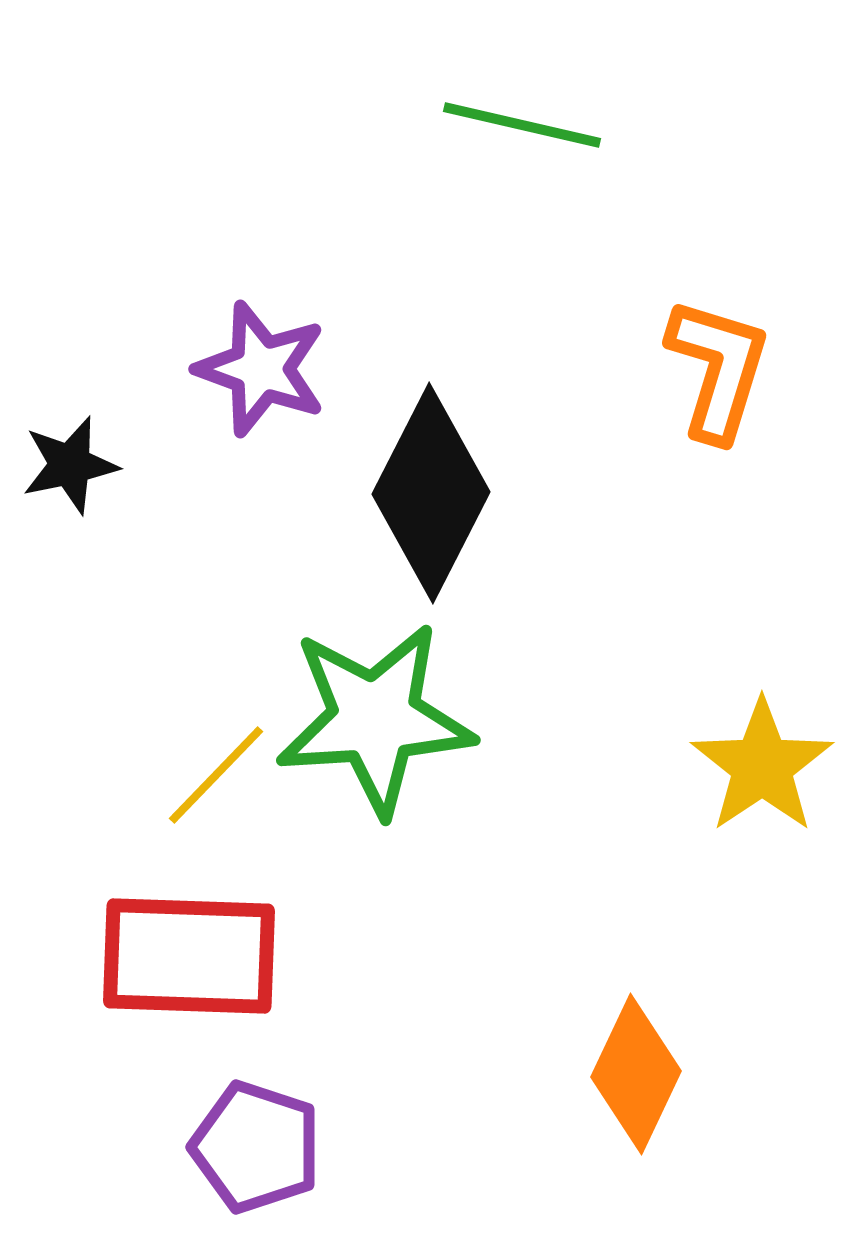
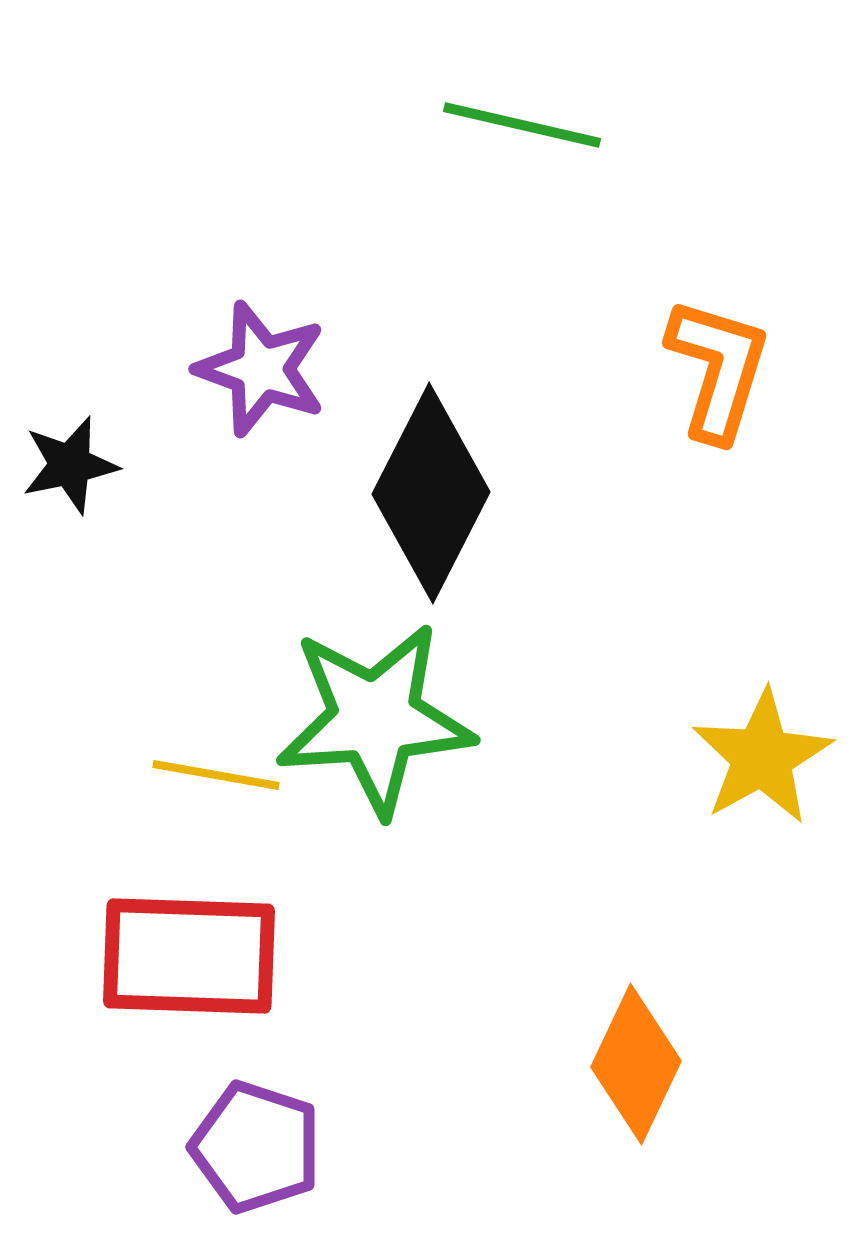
yellow star: moved 9 px up; rotated 5 degrees clockwise
yellow line: rotated 56 degrees clockwise
orange diamond: moved 10 px up
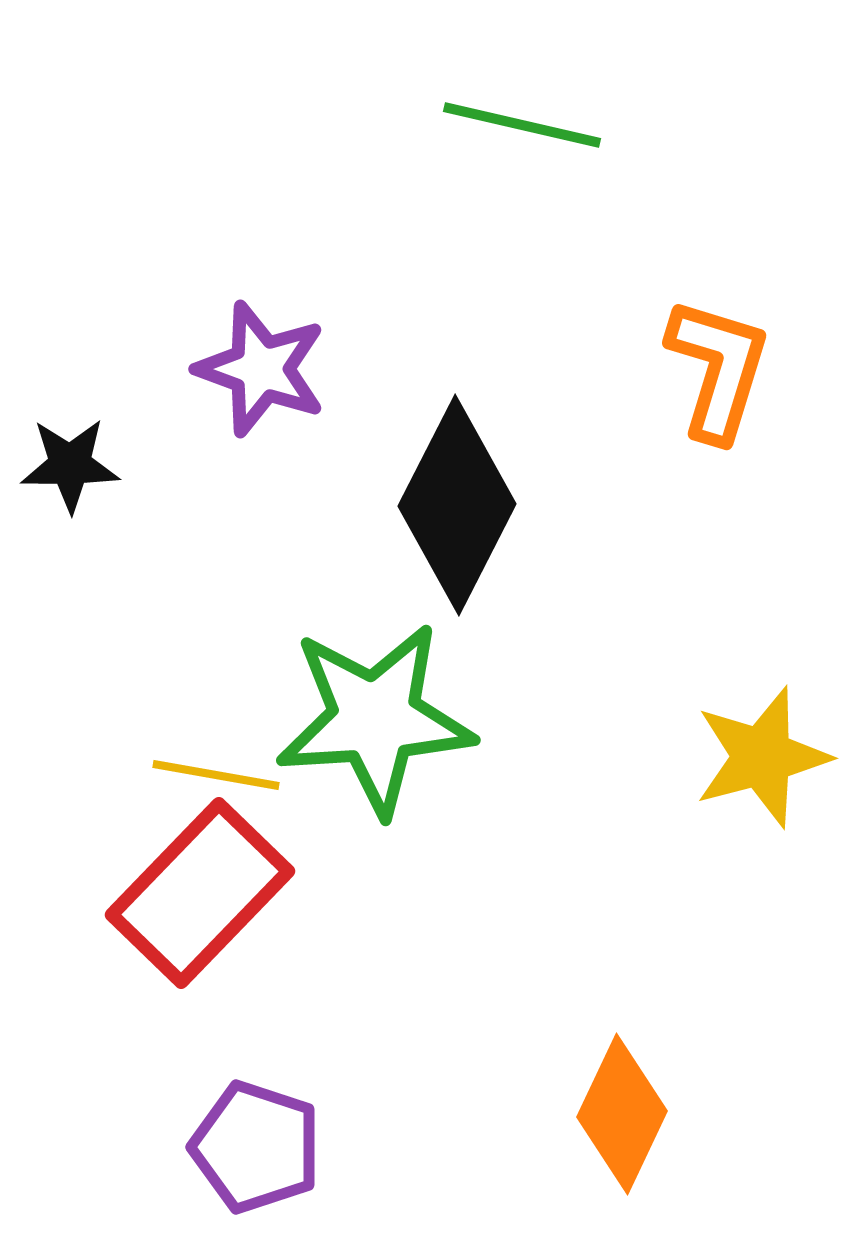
black star: rotated 12 degrees clockwise
black diamond: moved 26 px right, 12 px down
yellow star: rotated 14 degrees clockwise
red rectangle: moved 11 px right, 63 px up; rotated 48 degrees counterclockwise
orange diamond: moved 14 px left, 50 px down
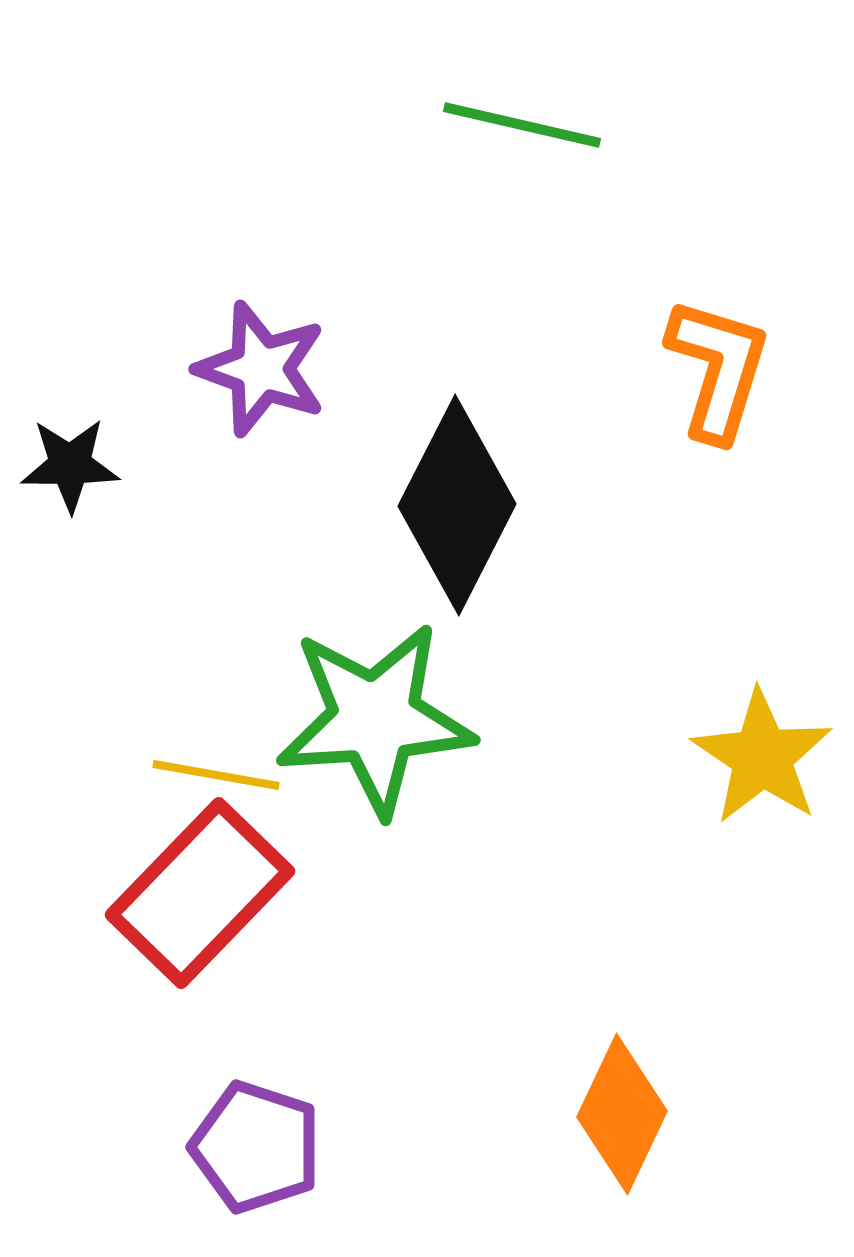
yellow star: rotated 23 degrees counterclockwise
